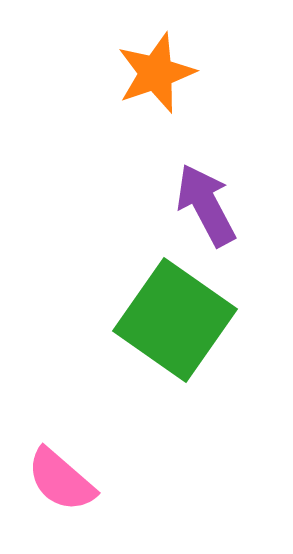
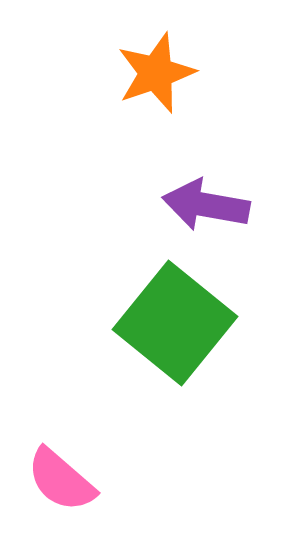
purple arrow: rotated 52 degrees counterclockwise
green square: moved 3 px down; rotated 4 degrees clockwise
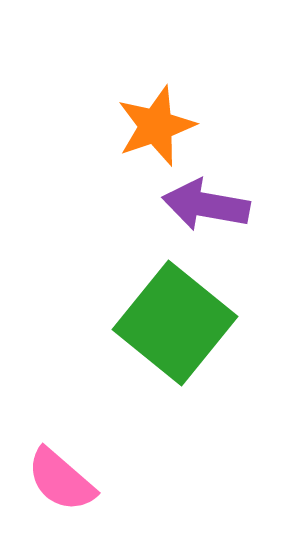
orange star: moved 53 px down
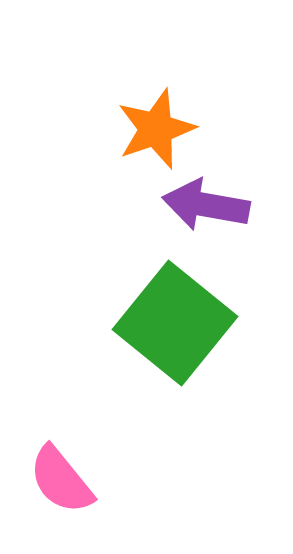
orange star: moved 3 px down
pink semicircle: rotated 10 degrees clockwise
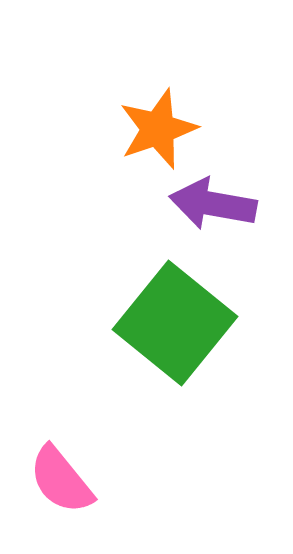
orange star: moved 2 px right
purple arrow: moved 7 px right, 1 px up
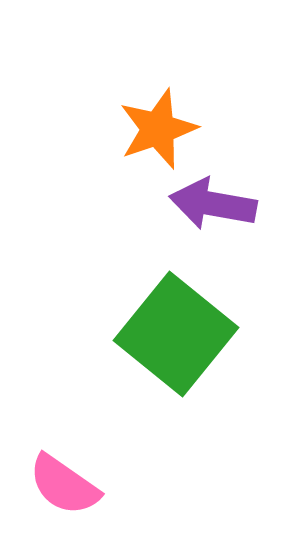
green square: moved 1 px right, 11 px down
pink semicircle: moved 3 px right, 5 px down; rotated 16 degrees counterclockwise
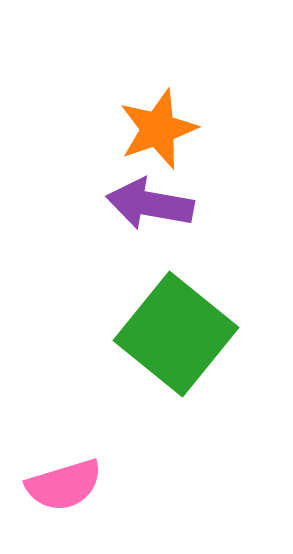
purple arrow: moved 63 px left
pink semicircle: rotated 52 degrees counterclockwise
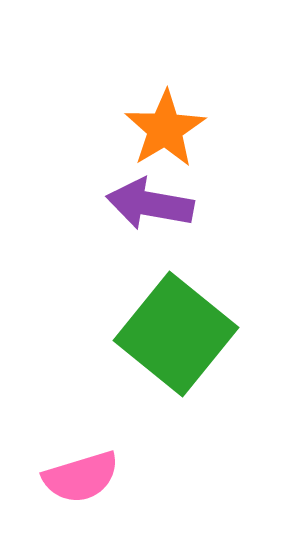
orange star: moved 7 px right; rotated 12 degrees counterclockwise
pink semicircle: moved 17 px right, 8 px up
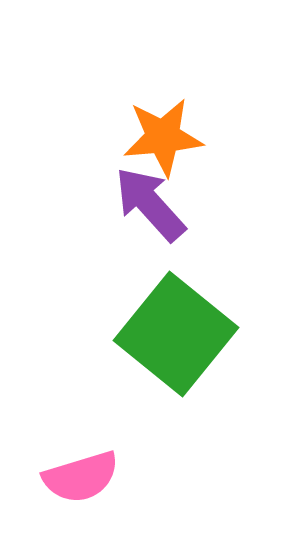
orange star: moved 2 px left, 8 px down; rotated 26 degrees clockwise
purple arrow: rotated 38 degrees clockwise
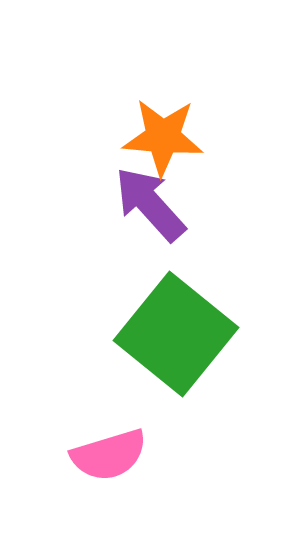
orange star: rotated 10 degrees clockwise
pink semicircle: moved 28 px right, 22 px up
